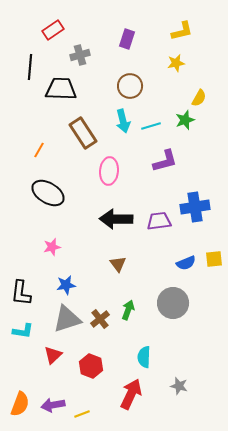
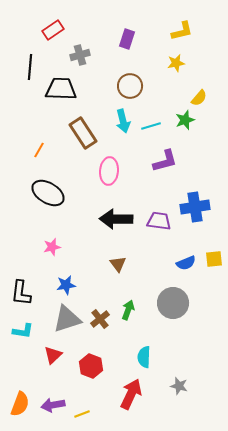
yellow semicircle: rotated 12 degrees clockwise
purple trapezoid: rotated 15 degrees clockwise
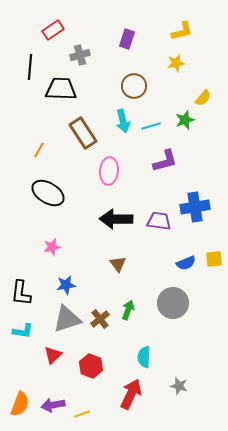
brown circle: moved 4 px right
yellow semicircle: moved 4 px right
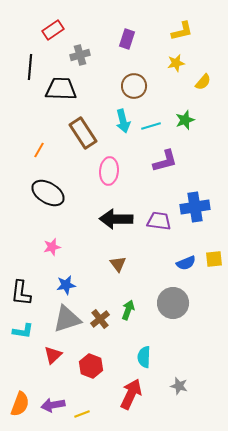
yellow semicircle: moved 16 px up
